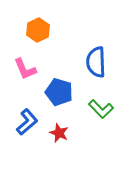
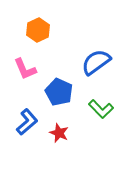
blue semicircle: rotated 56 degrees clockwise
blue pentagon: rotated 8 degrees clockwise
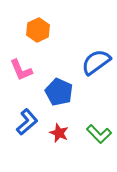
pink L-shape: moved 4 px left, 1 px down
green L-shape: moved 2 px left, 25 px down
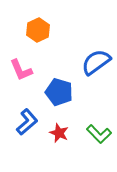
blue pentagon: rotated 8 degrees counterclockwise
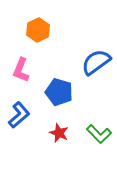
pink L-shape: rotated 45 degrees clockwise
blue L-shape: moved 8 px left, 7 px up
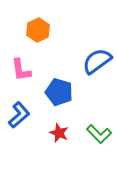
blue semicircle: moved 1 px right, 1 px up
pink L-shape: rotated 30 degrees counterclockwise
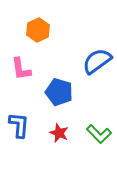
pink L-shape: moved 1 px up
blue L-shape: moved 10 px down; rotated 44 degrees counterclockwise
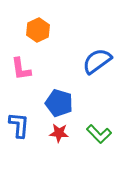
blue pentagon: moved 11 px down
red star: rotated 18 degrees counterclockwise
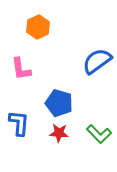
orange hexagon: moved 3 px up
blue L-shape: moved 2 px up
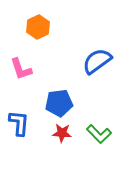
pink L-shape: rotated 10 degrees counterclockwise
blue pentagon: rotated 24 degrees counterclockwise
red star: moved 3 px right
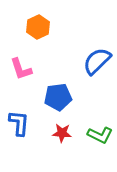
blue semicircle: rotated 8 degrees counterclockwise
blue pentagon: moved 1 px left, 6 px up
green L-shape: moved 1 px right, 1 px down; rotated 20 degrees counterclockwise
